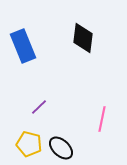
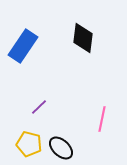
blue rectangle: rotated 56 degrees clockwise
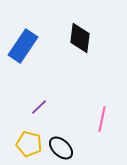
black diamond: moved 3 px left
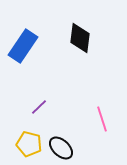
pink line: rotated 30 degrees counterclockwise
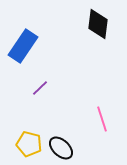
black diamond: moved 18 px right, 14 px up
purple line: moved 1 px right, 19 px up
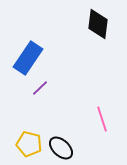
blue rectangle: moved 5 px right, 12 px down
